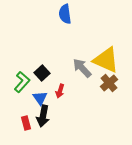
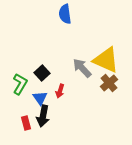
green L-shape: moved 2 px left, 2 px down; rotated 10 degrees counterclockwise
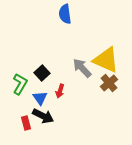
black arrow: rotated 75 degrees counterclockwise
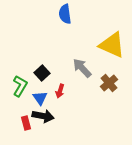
yellow triangle: moved 6 px right, 15 px up
green L-shape: moved 2 px down
black arrow: rotated 15 degrees counterclockwise
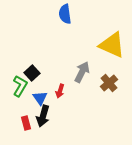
gray arrow: moved 4 px down; rotated 70 degrees clockwise
black square: moved 10 px left
black arrow: rotated 95 degrees clockwise
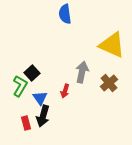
gray arrow: rotated 15 degrees counterclockwise
red arrow: moved 5 px right
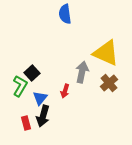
yellow triangle: moved 6 px left, 8 px down
blue triangle: rotated 14 degrees clockwise
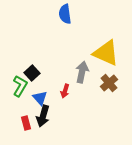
blue triangle: rotated 21 degrees counterclockwise
